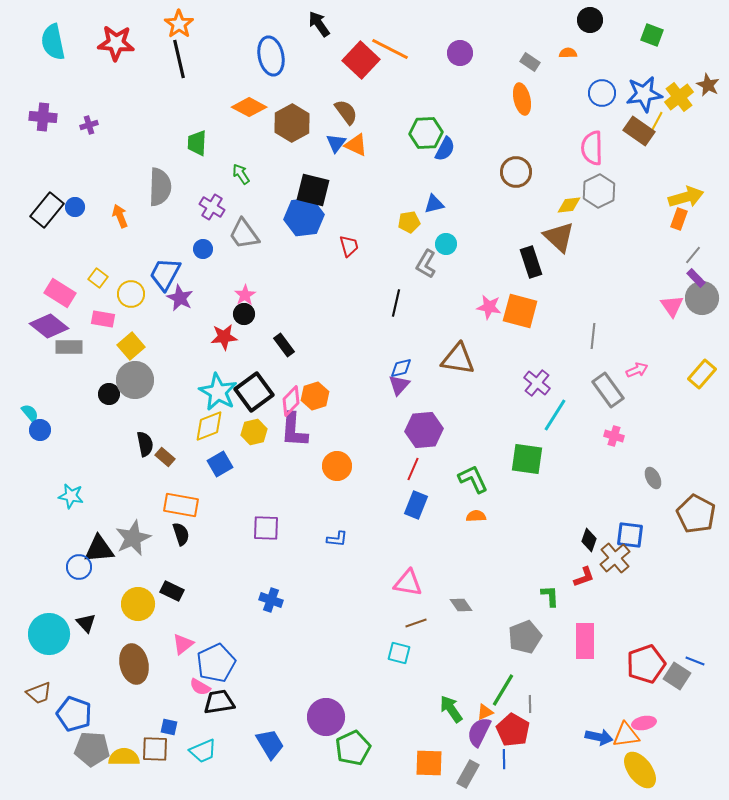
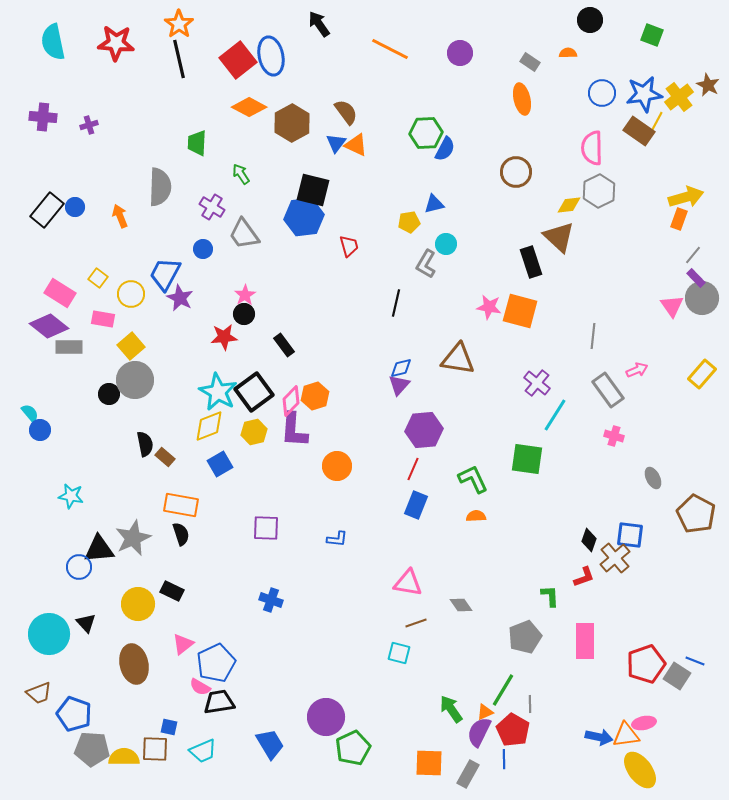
red square at (361, 60): moved 123 px left; rotated 9 degrees clockwise
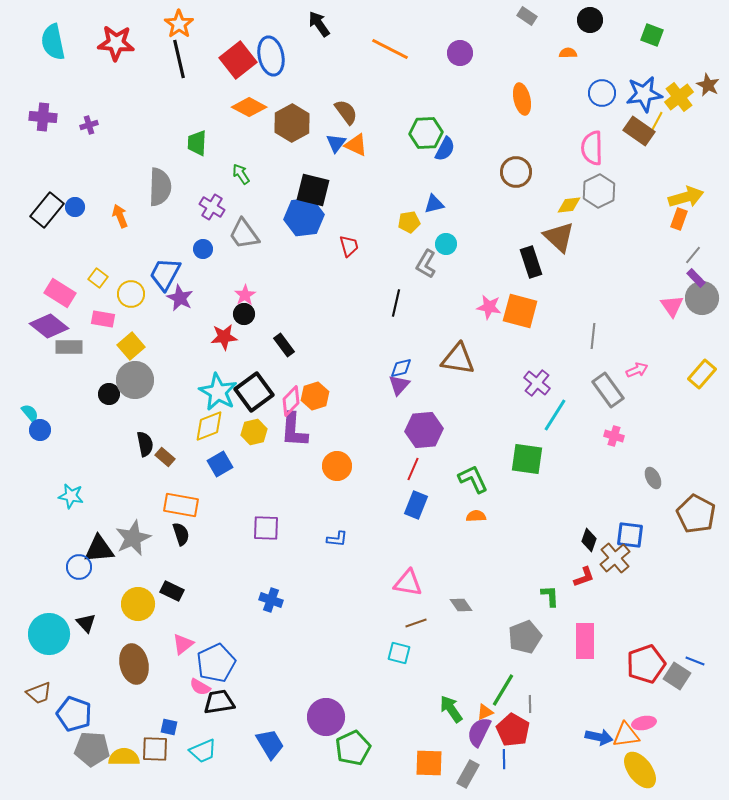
gray rectangle at (530, 62): moved 3 px left, 46 px up
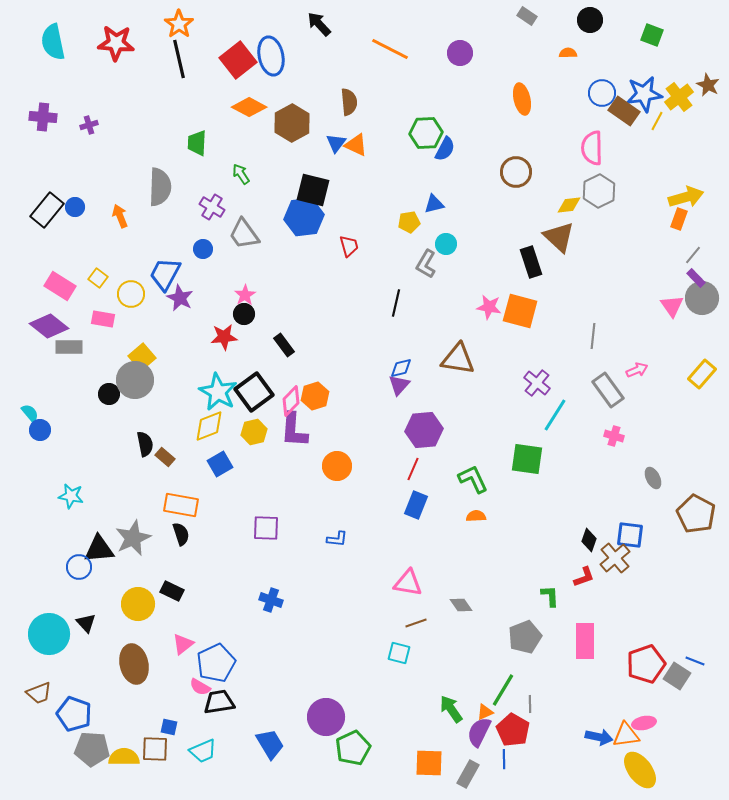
black arrow at (319, 24): rotated 8 degrees counterclockwise
brown semicircle at (346, 112): moved 3 px right, 10 px up; rotated 32 degrees clockwise
brown rectangle at (639, 131): moved 15 px left, 20 px up
pink rectangle at (60, 293): moved 7 px up
yellow square at (131, 346): moved 11 px right, 11 px down
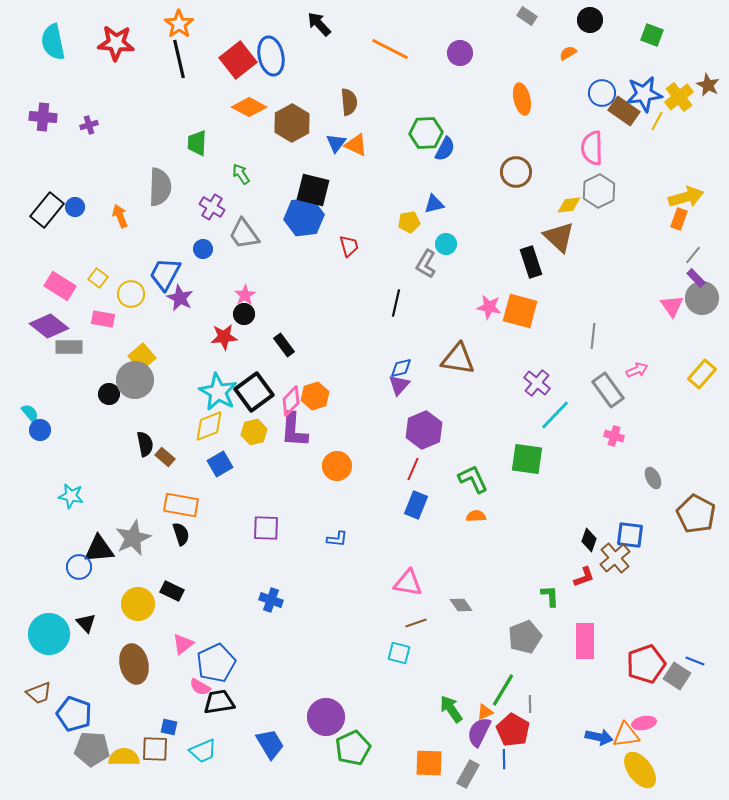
orange semicircle at (568, 53): rotated 30 degrees counterclockwise
cyan line at (555, 415): rotated 12 degrees clockwise
purple hexagon at (424, 430): rotated 18 degrees counterclockwise
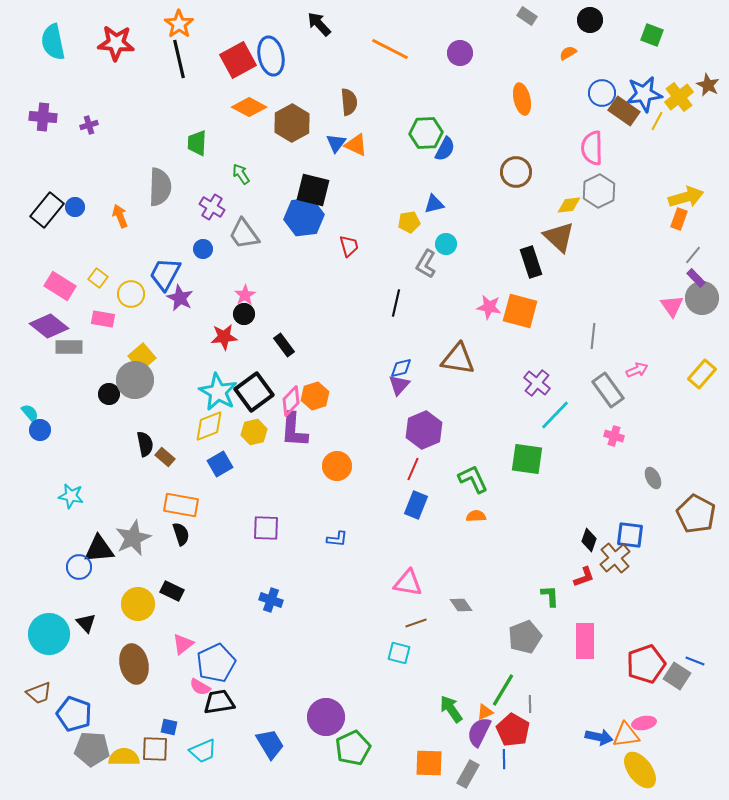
red square at (238, 60): rotated 9 degrees clockwise
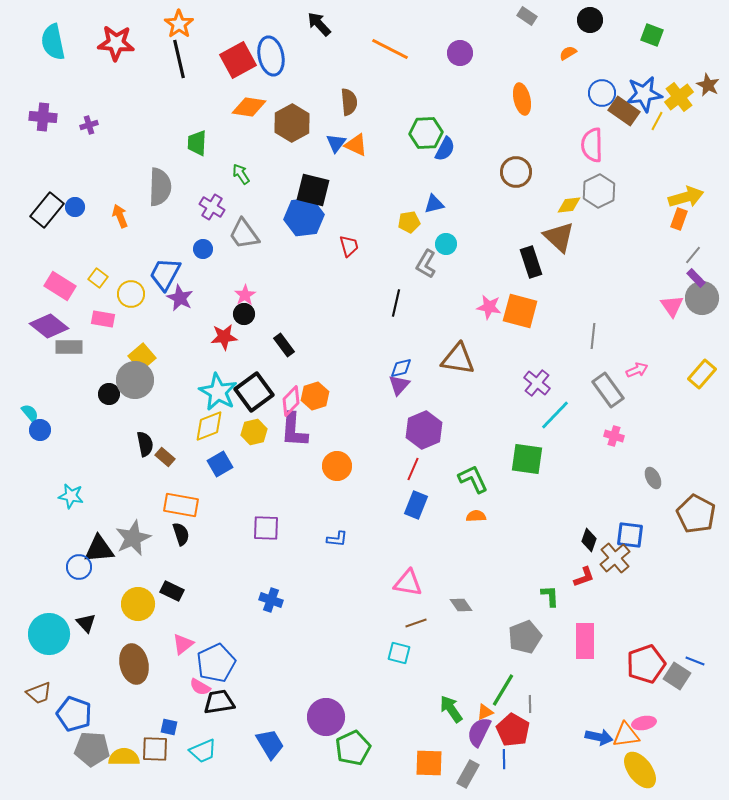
orange diamond at (249, 107): rotated 20 degrees counterclockwise
pink semicircle at (592, 148): moved 3 px up
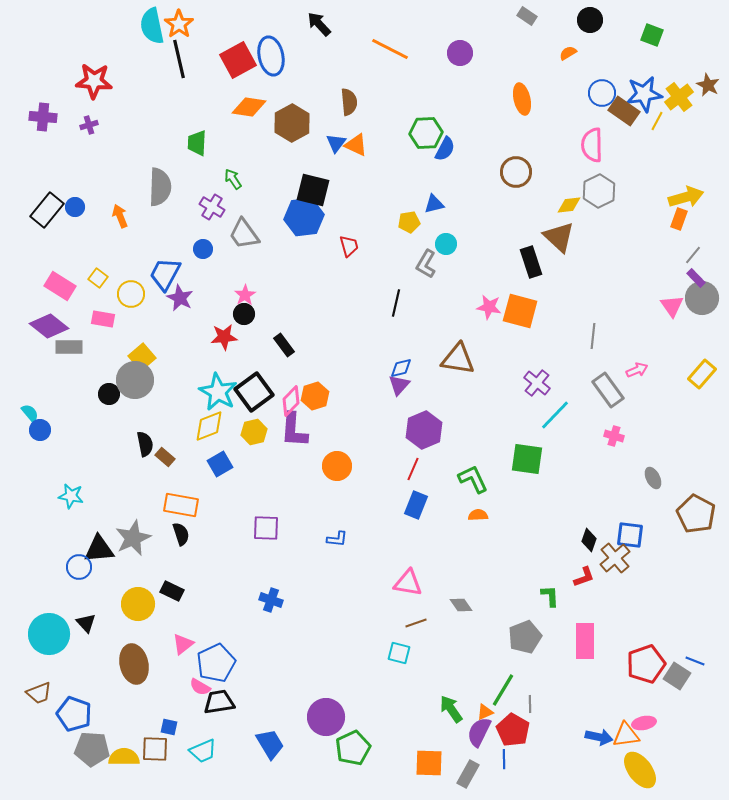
cyan semicircle at (53, 42): moved 99 px right, 16 px up
red star at (116, 43): moved 22 px left, 38 px down
green arrow at (241, 174): moved 8 px left, 5 px down
orange semicircle at (476, 516): moved 2 px right, 1 px up
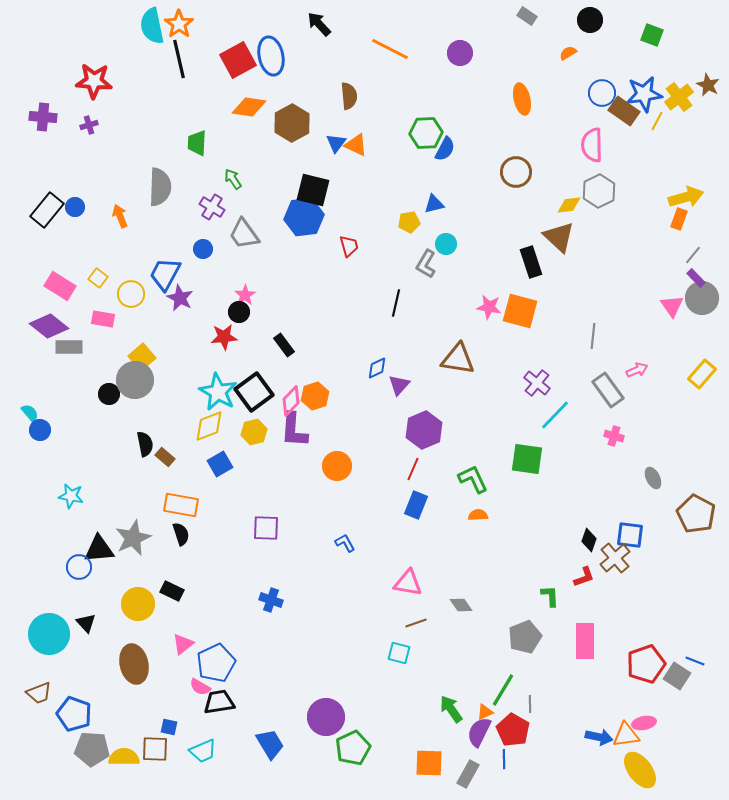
brown semicircle at (349, 102): moved 6 px up
black circle at (244, 314): moved 5 px left, 2 px up
blue diamond at (401, 368): moved 24 px left; rotated 10 degrees counterclockwise
blue L-shape at (337, 539): moved 8 px right, 4 px down; rotated 125 degrees counterclockwise
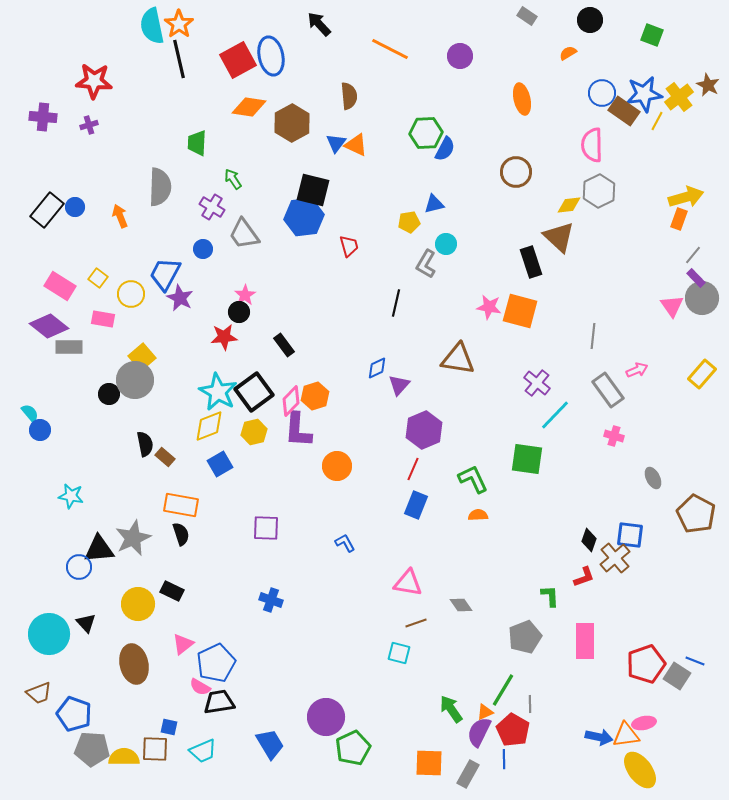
purple circle at (460, 53): moved 3 px down
purple L-shape at (294, 430): moved 4 px right
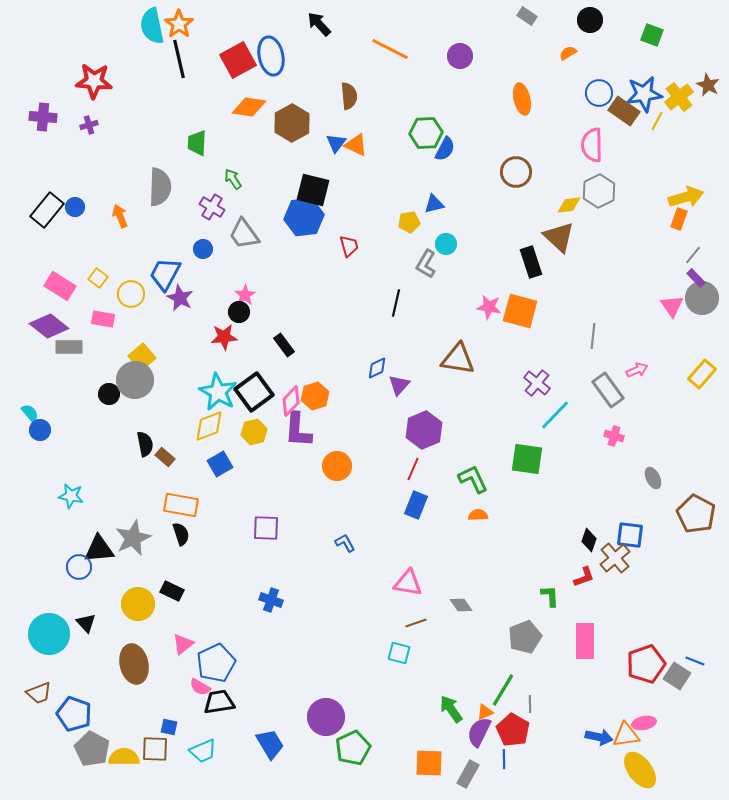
blue circle at (602, 93): moved 3 px left
gray pentagon at (92, 749): rotated 24 degrees clockwise
